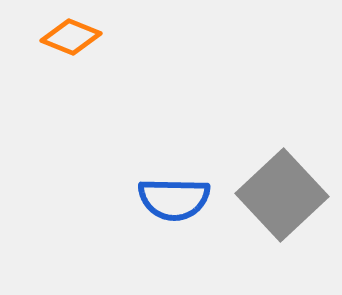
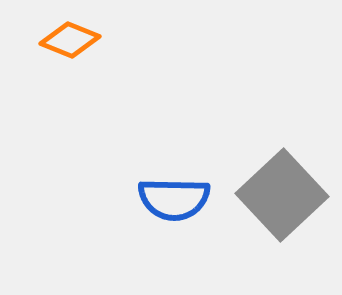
orange diamond: moved 1 px left, 3 px down
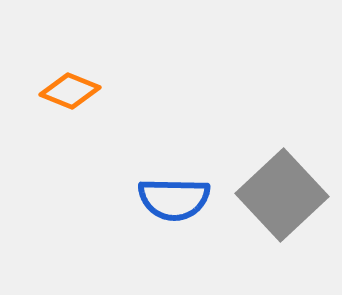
orange diamond: moved 51 px down
